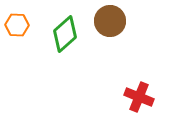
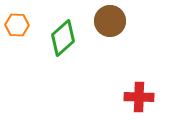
green diamond: moved 2 px left, 4 px down
red cross: rotated 20 degrees counterclockwise
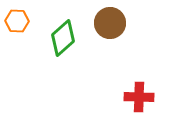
brown circle: moved 2 px down
orange hexagon: moved 4 px up
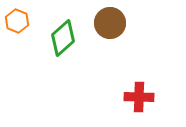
orange hexagon: rotated 20 degrees clockwise
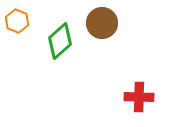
brown circle: moved 8 px left
green diamond: moved 3 px left, 3 px down
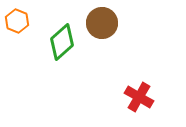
green diamond: moved 2 px right, 1 px down
red cross: rotated 28 degrees clockwise
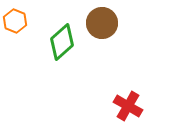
orange hexagon: moved 2 px left
red cross: moved 11 px left, 9 px down
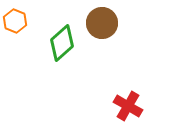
green diamond: moved 1 px down
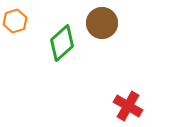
orange hexagon: rotated 20 degrees clockwise
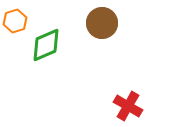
green diamond: moved 16 px left, 2 px down; rotated 18 degrees clockwise
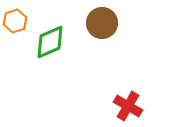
green diamond: moved 4 px right, 3 px up
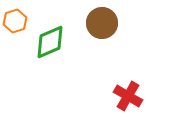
red cross: moved 10 px up
